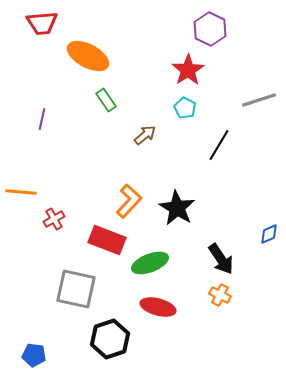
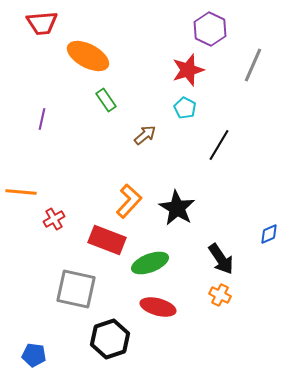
red star: rotated 16 degrees clockwise
gray line: moved 6 px left, 35 px up; rotated 48 degrees counterclockwise
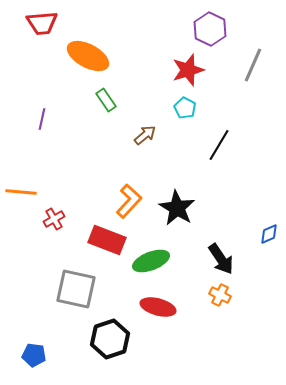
green ellipse: moved 1 px right, 2 px up
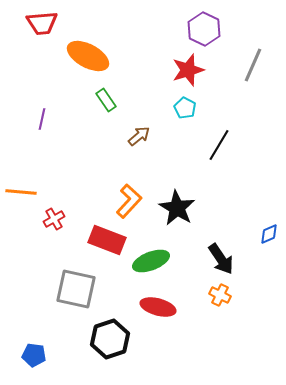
purple hexagon: moved 6 px left
brown arrow: moved 6 px left, 1 px down
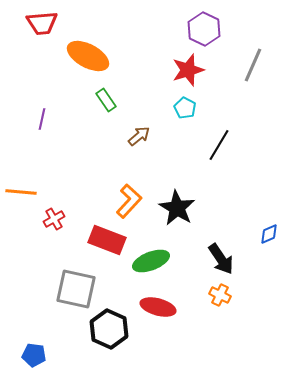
black hexagon: moved 1 px left, 10 px up; rotated 18 degrees counterclockwise
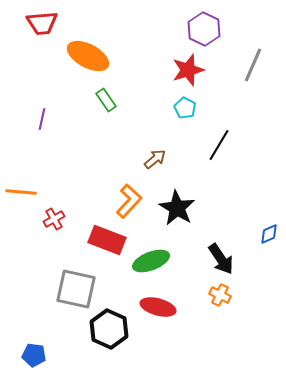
brown arrow: moved 16 px right, 23 px down
